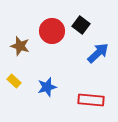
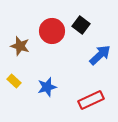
blue arrow: moved 2 px right, 2 px down
red rectangle: rotated 30 degrees counterclockwise
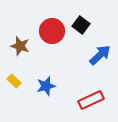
blue star: moved 1 px left, 1 px up
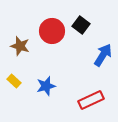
blue arrow: moved 3 px right; rotated 15 degrees counterclockwise
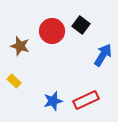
blue star: moved 7 px right, 15 px down
red rectangle: moved 5 px left
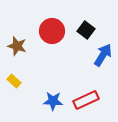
black square: moved 5 px right, 5 px down
brown star: moved 3 px left
blue star: rotated 18 degrees clockwise
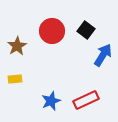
brown star: rotated 24 degrees clockwise
yellow rectangle: moved 1 px right, 2 px up; rotated 48 degrees counterclockwise
blue star: moved 2 px left; rotated 24 degrees counterclockwise
